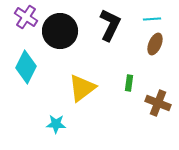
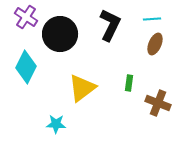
black circle: moved 3 px down
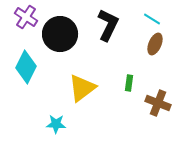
cyan line: rotated 36 degrees clockwise
black L-shape: moved 2 px left
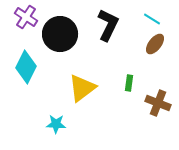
brown ellipse: rotated 15 degrees clockwise
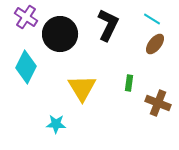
yellow triangle: rotated 24 degrees counterclockwise
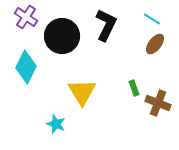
black L-shape: moved 2 px left
black circle: moved 2 px right, 2 px down
green rectangle: moved 5 px right, 5 px down; rotated 28 degrees counterclockwise
yellow triangle: moved 4 px down
cyan star: rotated 18 degrees clockwise
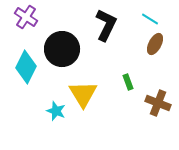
cyan line: moved 2 px left
black circle: moved 13 px down
brown ellipse: rotated 10 degrees counterclockwise
green rectangle: moved 6 px left, 6 px up
yellow triangle: moved 1 px right, 2 px down
cyan star: moved 13 px up
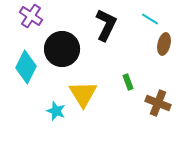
purple cross: moved 5 px right, 1 px up
brown ellipse: moved 9 px right; rotated 15 degrees counterclockwise
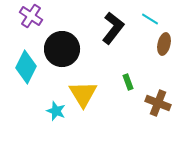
black L-shape: moved 7 px right, 3 px down; rotated 12 degrees clockwise
